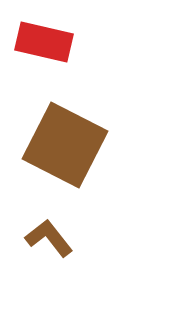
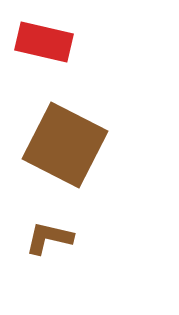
brown L-shape: rotated 39 degrees counterclockwise
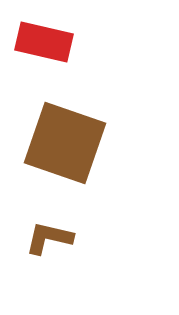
brown square: moved 2 px up; rotated 8 degrees counterclockwise
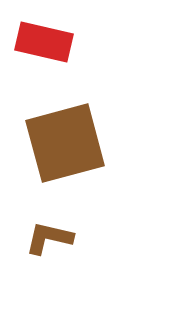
brown square: rotated 34 degrees counterclockwise
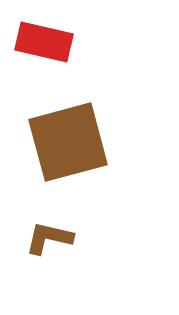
brown square: moved 3 px right, 1 px up
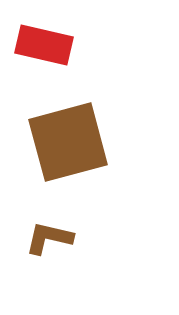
red rectangle: moved 3 px down
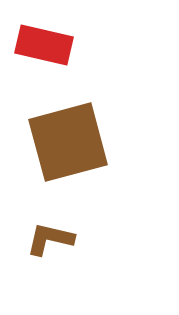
brown L-shape: moved 1 px right, 1 px down
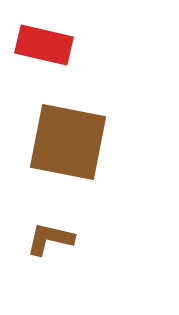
brown square: rotated 26 degrees clockwise
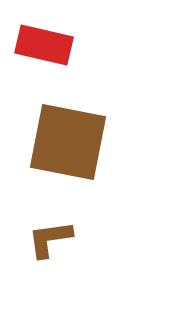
brown L-shape: rotated 21 degrees counterclockwise
